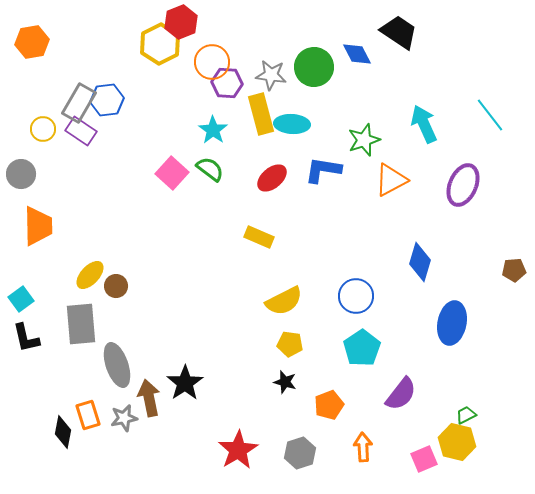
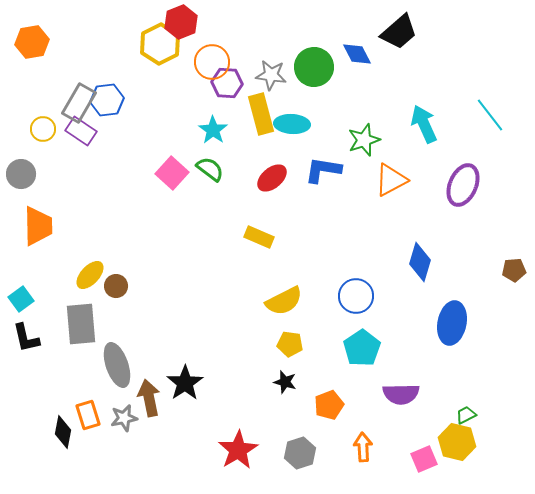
black trapezoid at (399, 32): rotated 105 degrees clockwise
purple semicircle at (401, 394): rotated 51 degrees clockwise
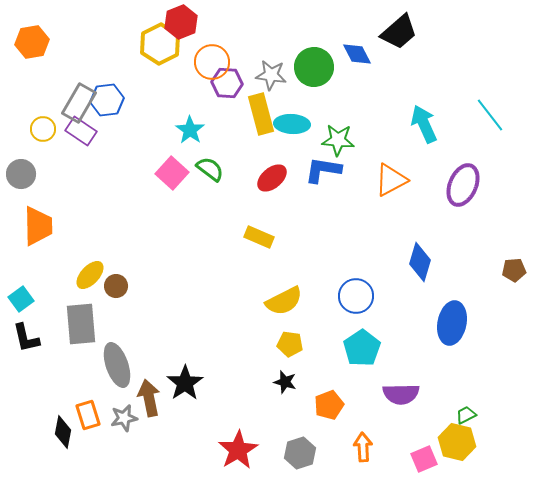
cyan star at (213, 130): moved 23 px left
green star at (364, 140): moved 26 px left; rotated 24 degrees clockwise
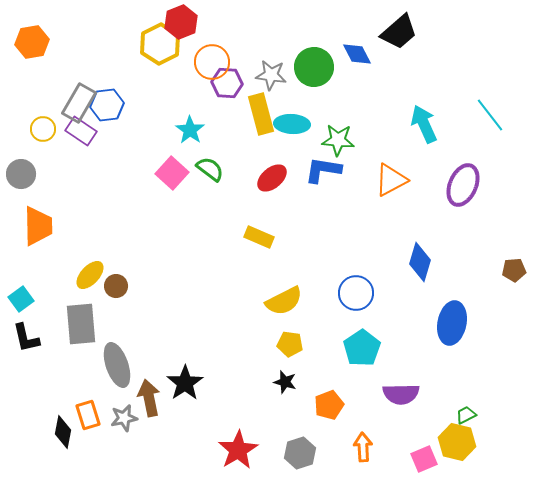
blue hexagon at (107, 100): moved 5 px down
blue circle at (356, 296): moved 3 px up
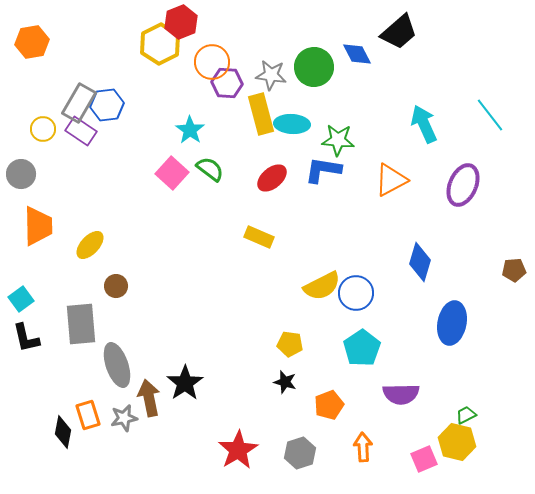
yellow ellipse at (90, 275): moved 30 px up
yellow semicircle at (284, 301): moved 38 px right, 15 px up
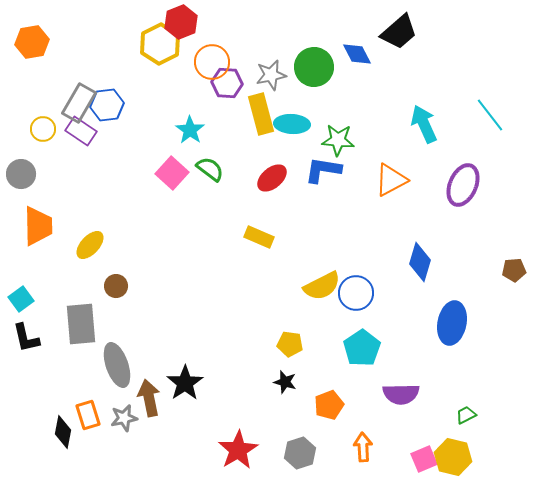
gray star at (271, 75): rotated 20 degrees counterclockwise
yellow hexagon at (457, 442): moved 4 px left, 15 px down
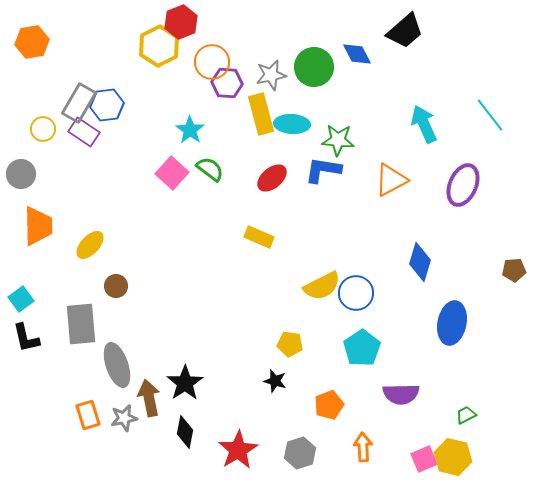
black trapezoid at (399, 32): moved 6 px right, 1 px up
yellow hexagon at (160, 44): moved 1 px left, 2 px down
purple rectangle at (81, 131): moved 3 px right, 1 px down
black star at (285, 382): moved 10 px left, 1 px up
black diamond at (63, 432): moved 122 px right
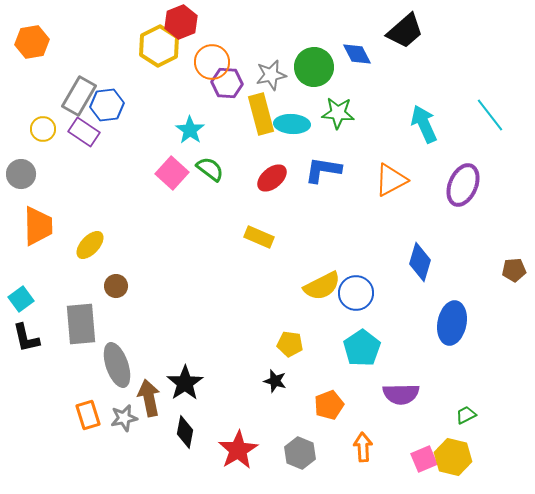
gray rectangle at (79, 103): moved 7 px up
green star at (338, 140): moved 27 px up
gray hexagon at (300, 453): rotated 20 degrees counterclockwise
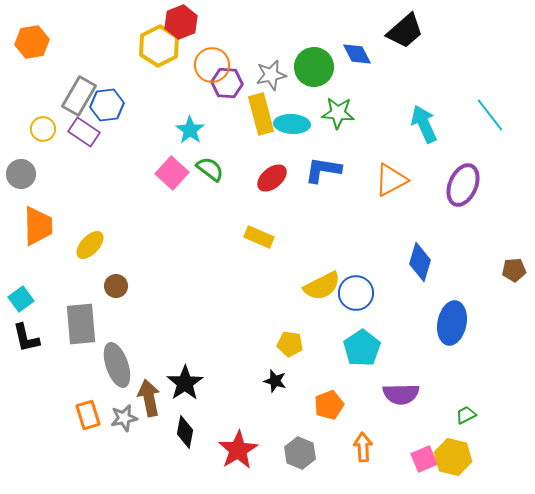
orange circle at (212, 62): moved 3 px down
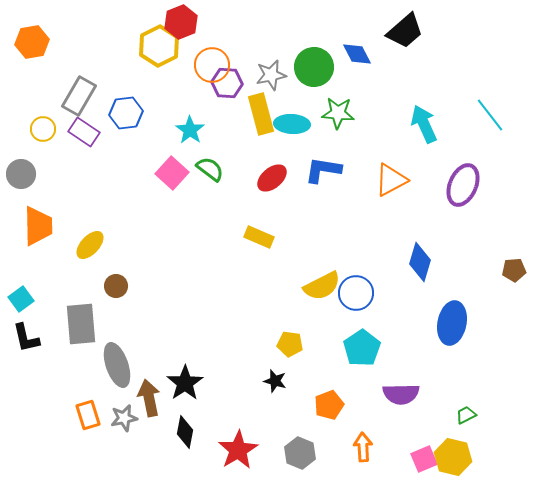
blue hexagon at (107, 105): moved 19 px right, 8 px down
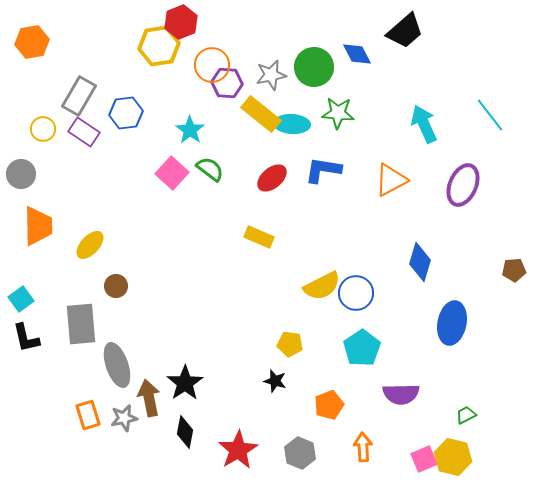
yellow hexagon at (159, 46): rotated 18 degrees clockwise
yellow rectangle at (261, 114): rotated 36 degrees counterclockwise
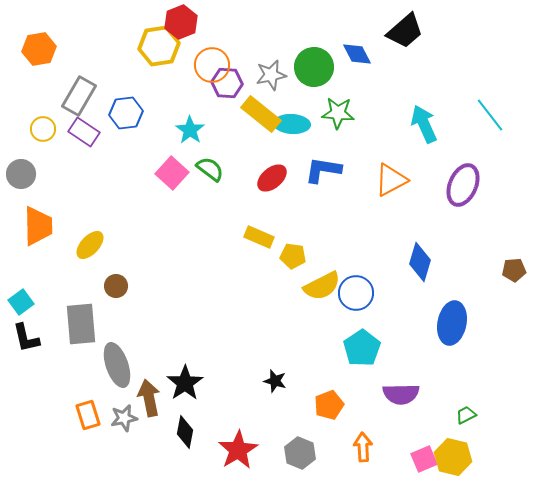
orange hexagon at (32, 42): moved 7 px right, 7 px down
cyan square at (21, 299): moved 3 px down
yellow pentagon at (290, 344): moved 3 px right, 88 px up
